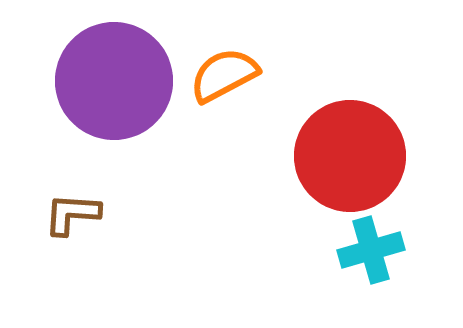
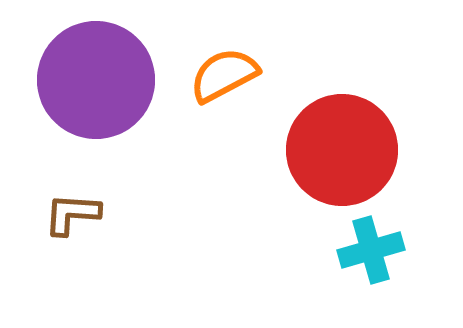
purple circle: moved 18 px left, 1 px up
red circle: moved 8 px left, 6 px up
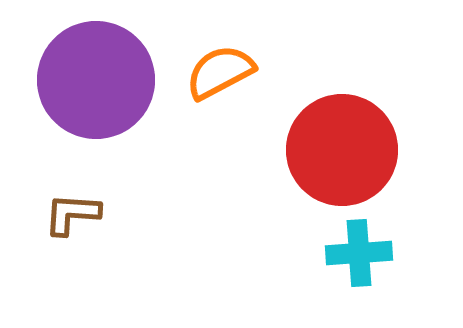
orange semicircle: moved 4 px left, 3 px up
cyan cross: moved 12 px left, 3 px down; rotated 12 degrees clockwise
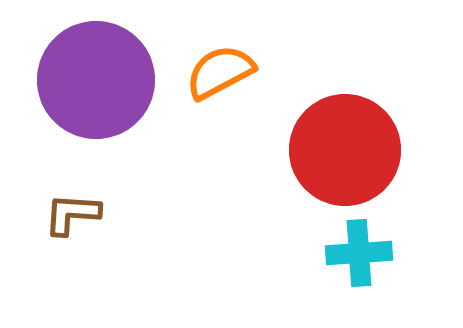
red circle: moved 3 px right
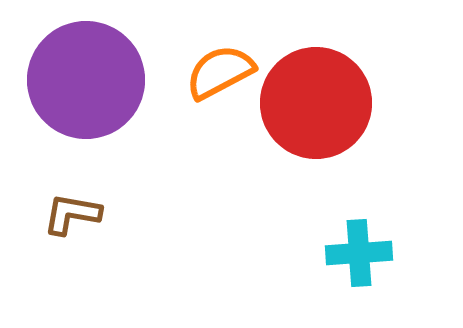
purple circle: moved 10 px left
red circle: moved 29 px left, 47 px up
brown L-shape: rotated 6 degrees clockwise
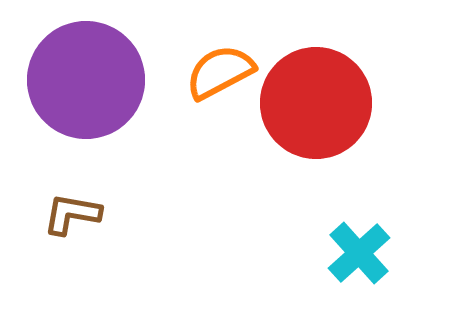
cyan cross: rotated 38 degrees counterclockwise
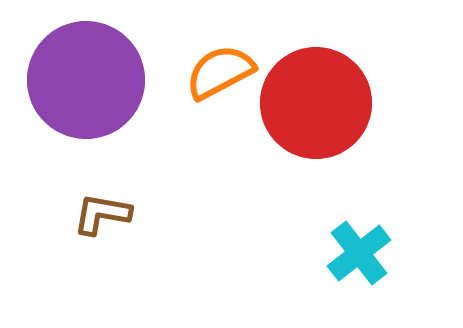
brown L-shape: moved 30 px right
cyan cross: rotated 4 degrees clockwise
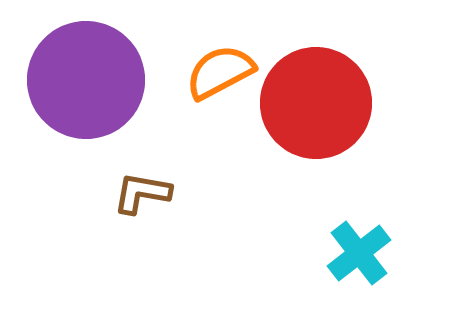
brown L-shape: moved 40 px right, 21 px up
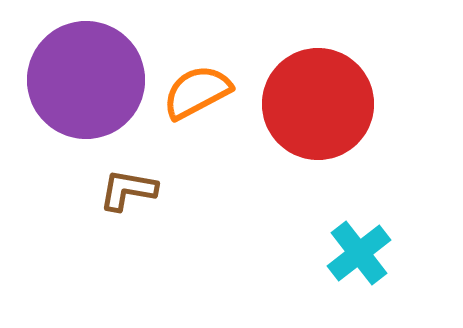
orange semicircle: moved 23 px left, 20 px down
red circle: moved 2 px right, 1 px down
brown L-shape: moved 14 px left, 3 px up
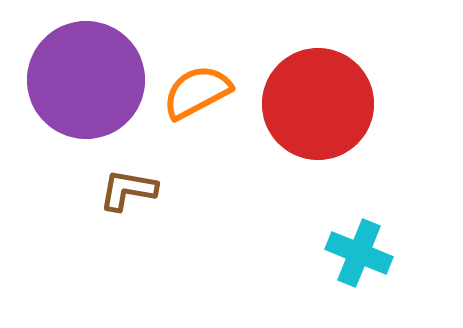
cyan cross: rotated 30 degrees counterclockwise
